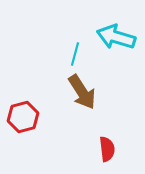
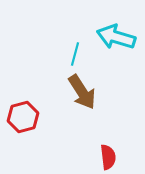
red semicircle: moved 1 px right, 8 px down
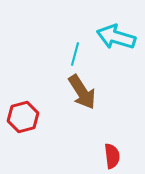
red semicircle: moved 4 px right, 1 px up
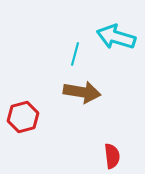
brown arrow: rotated 48 degrees counterclockwise
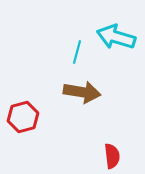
cyan line: moved 2 px right, 2 px up
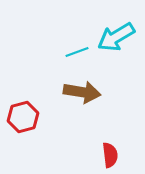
cyan arrow: rotated 48 degrees counterclockwise
cyan line: rotated 55 degrees clockwise
red semicircle: moved 2 px left, 1 px up
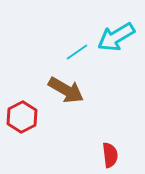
cyan line: rotated 15 degrees counterclockwise
brown arrow: moved 16 px left, 2 px up; rotated 21 degrees clockwise
red hexagon: moved 1 px left; rotated 12 degrees counterclockwise
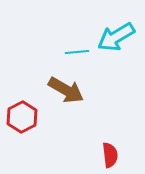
cyan line: rotated 30 degrees clockwise
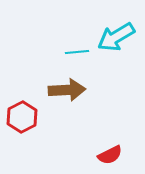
brown arrow: moved 1 px right; rotated 33 degrees counterclockwise
red semicircle: rotated 70 degrees clockwise
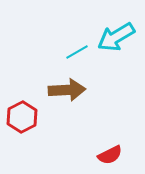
cyan line: rotated 25 degrees counterclockwise
